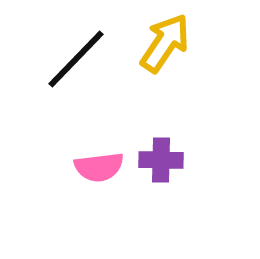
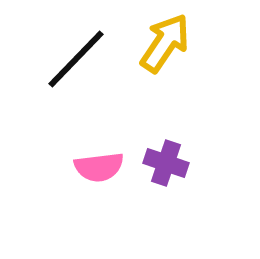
purple cross: moved 5 px right, 3 px down; rotated 18 degrees clockwise
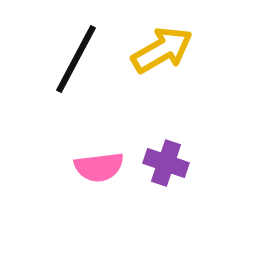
yellow arrow: moved 3 px left, 7 px down; rotated 26 degrees clockwise
black line: rotated 16 degrees counterclockwise
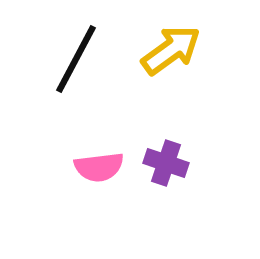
yellow arrow: moved 9 px right; rotated 6 degrees counterclockwise
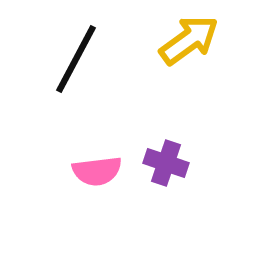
yellow arrow: moved 18 px right, 10 px up
pink semicircle: moved 2 px left, 4 px down
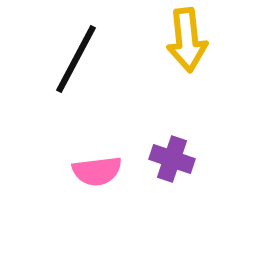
yellow arrow: moved 2 px left; rotated 120 degrees clockwise
purple cross: moved 6 px right, 4 px up
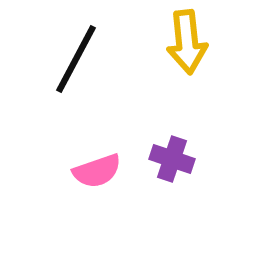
yellow arrow: moved 2 px down
pink semicircle: rotated 12 degrees counterclockwise
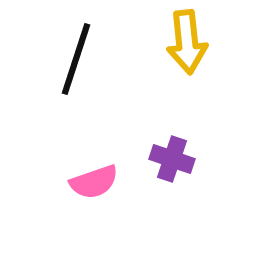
black line: rotated 10 degrees counterclockwise
pink semicircle: moved 3 px left, 11 px down
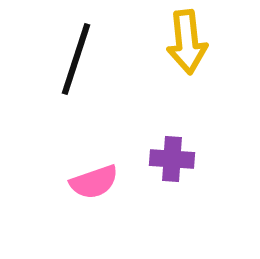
purple cross: rotated 15 degrees counterclockwise
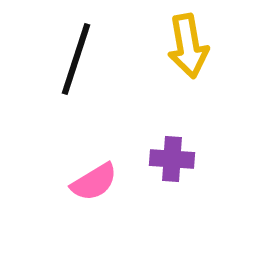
yellow arrow: moved 1 px right, 4 px down; rotated 4 degrees counterclockwise
pink semicircle: rotated 12 degrees counterclockwise
